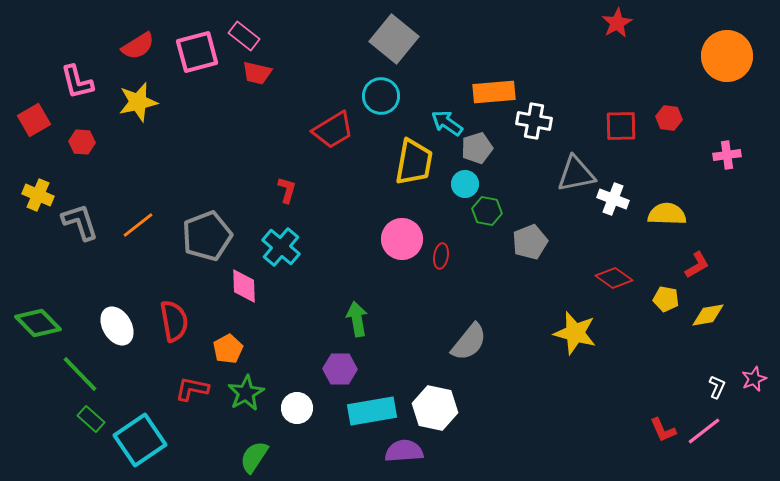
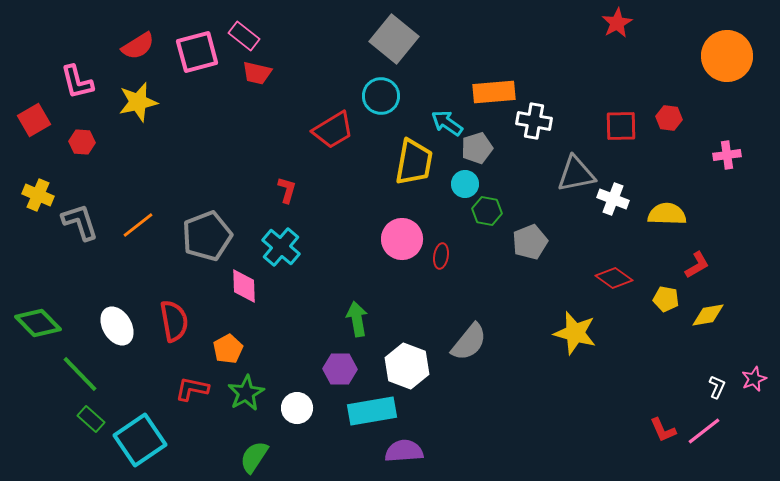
white hexagon at (435, 408): moved 28 px left, 42 px up; rotated 9 degrees clockwise
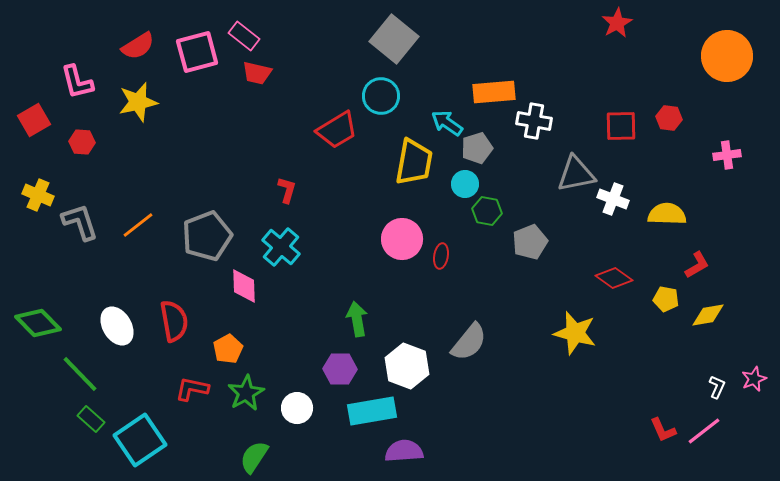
red trapezoid at (333, 130): moved 4 px right
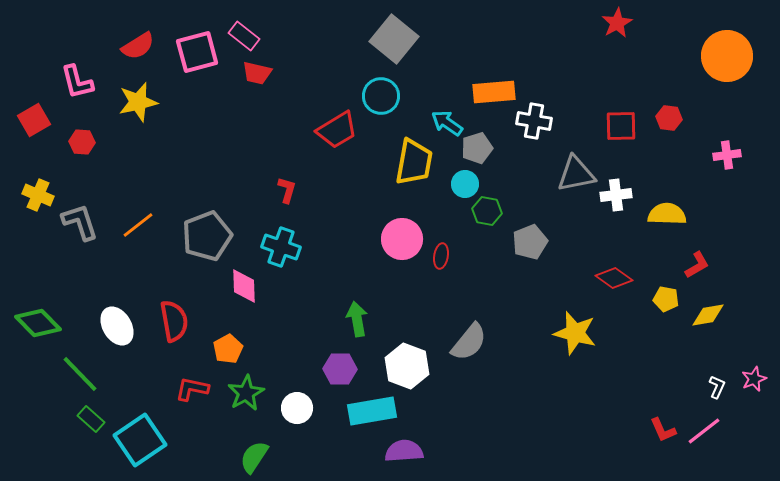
white cross at (613, 199): moved 3 px right, 4 px up; rotated 28 degrees counterclockwise
cyan cross at (281, 247): rotated 21 degrees counterclockwise
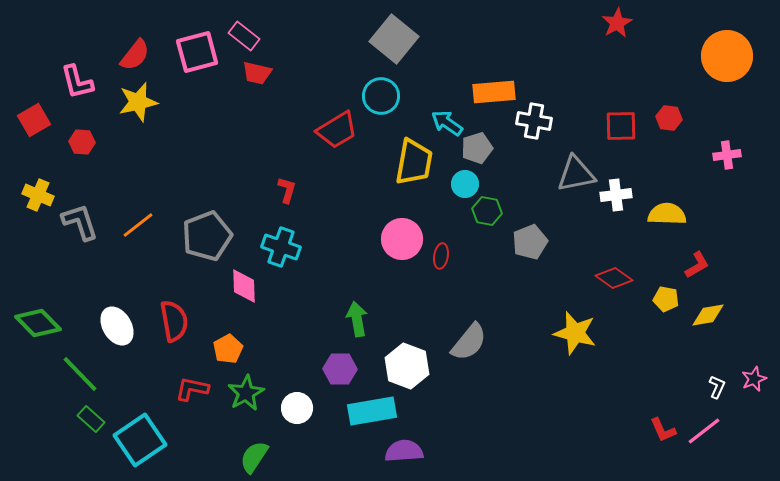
red semicircle at (138, 46): moved 3 px left, 9 px down; rotated 20 degrees counterclockwise
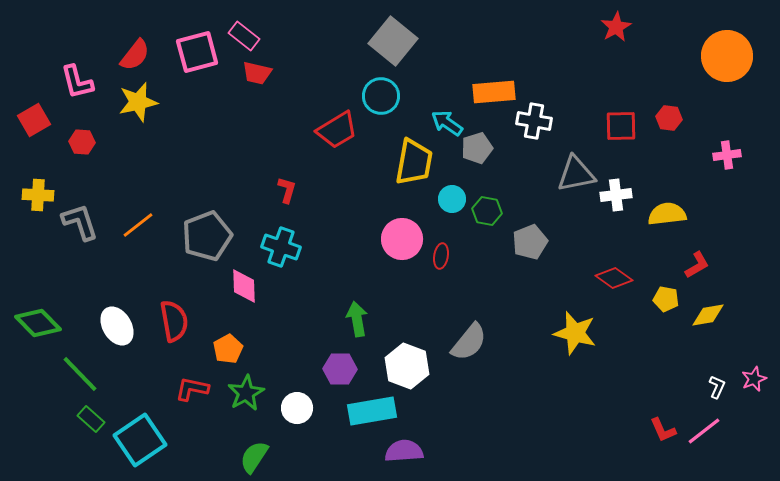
red star at (617, 23): moved 1 px left, 4 px down
gray square at (394, 39): moved 1 px left, 2 px down
cyan circle at (465, 184): moved 13 px left, 15 px down
yellow cross at (38, 195): rotated 20 degrees counterclockwise
yellow semicircle at (667, 214): rotated 9 degrees counterclockwise
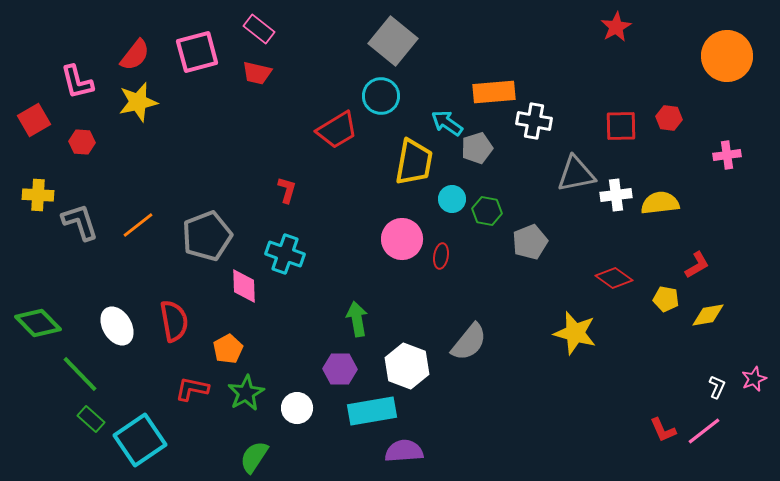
pink rectangle at (244, 36): moved 15 px right, 7 px up
yellow semicircle at (667, 214): moved 7 px left, 11 px up
cyan cross at (281, 247): moved 4 px right, 7 px down
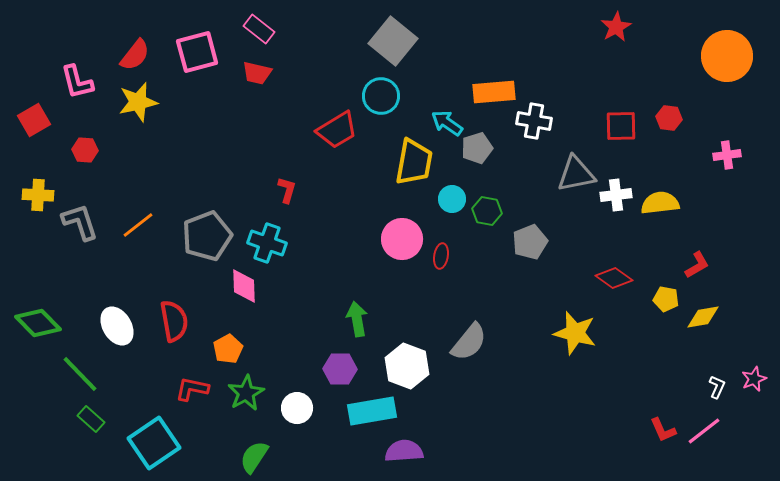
red hexagon at (82, 142): moved 3 px right, 8 px down
cyan cross at (285, 254): moved 18 px left, 11 px up
yellow diamond at (708, 315): moved 5 px left, 2 px down
cyan square at (140, 440): moved 14 px right, 3 px down
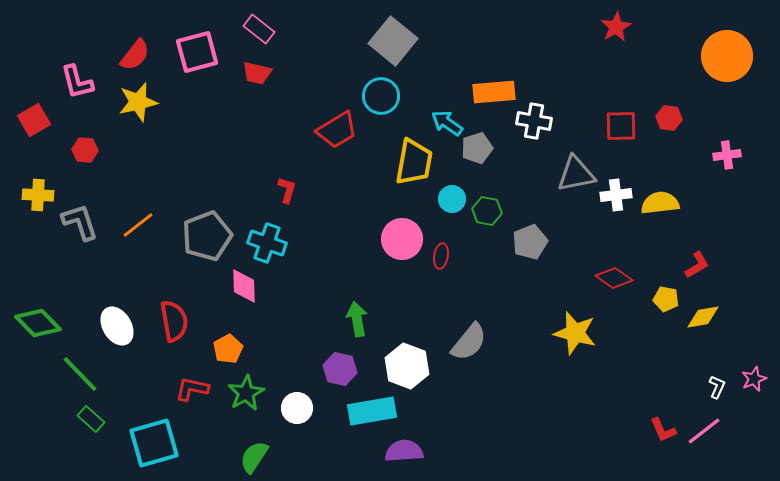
purple hexagon at (340, 369): rotated 12 degrees clockwise
cyan square at (154, 443): rotated 18 degrees clockwise
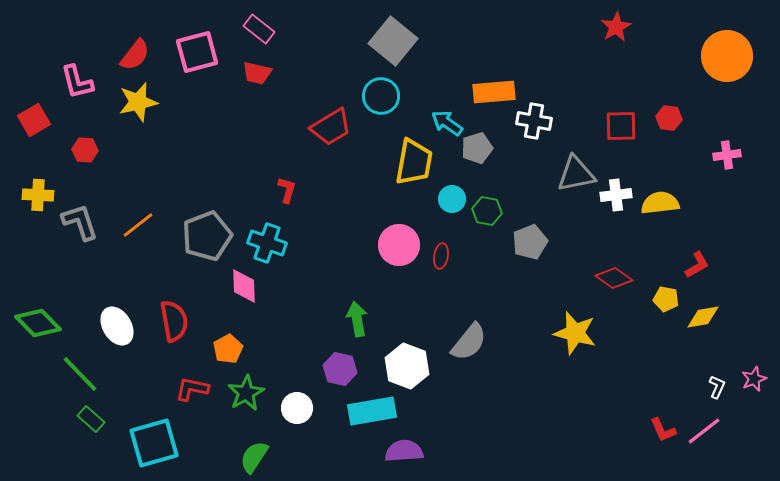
red trapezoid at (337, 130): moved 6 px left, 3 px up
pink circle at (402, 239): moved 3 px left, 6 px down
